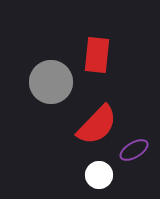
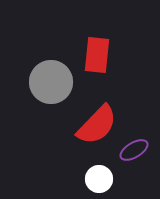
white circle: moved 4 px down
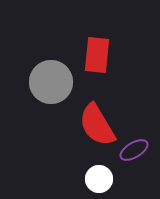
red semicircle: rotated 105 degrees clockwise
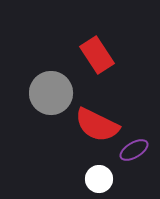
red rectangle: rotated 39 degrees counterclockwise
gray circle: moved 11 px down
red semicircle: rotated 33 degrees counterclockwise
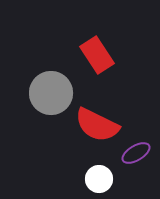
purple ellipse: moved 2 px right, 3 px down
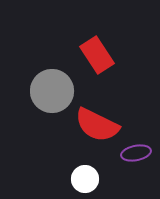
gray circle: moved 1 px right, 2 px up
purple ellipse: rotated 20 degrees clockwise
white circle: moved 14 px left
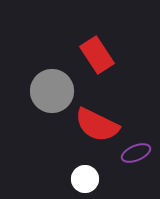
purple ellipse: rotated 12 degrees counterclockwise
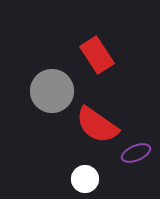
red semicircle: rotated 9 degrees clockwise
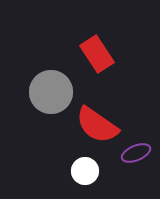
red rectangle: moved 1 px up
gray circle: moved 1 px left, 1 px down
white circle: moved 8 px up
